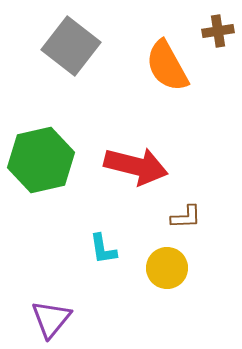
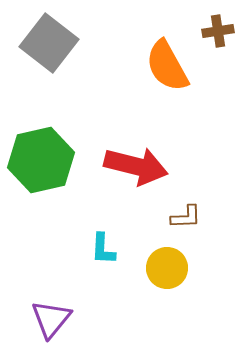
gray square: moved 22 px left, 3 px up
cyan L-shape: rotated 12 degrees clockwise
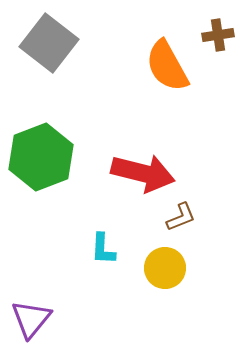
brown cross: moved 4 px down
green hexagon: moved 3 px up; rotated 8 degrees counterclockwise
red arrow: moved 7 px right, 7 px down
brown L-shape: moved 5 px left; rotated 20 degrees counterclockwise
yellow circle: moved 2 px left
purple triangle: moved 20 px left
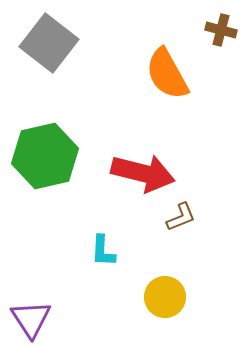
brown cross: moved 3 px right, 5 px up; rotated 24 degrees clockwise
orange semicircle: moved 8 px down
green hexagon: moved 4 px right, 1 px up; rotated 8 degrees clockwise
cyan L-shape: moved 2 px down
yellow circle: moved 29 px down
purple triangle: rotated 12 degrees counterclockwise
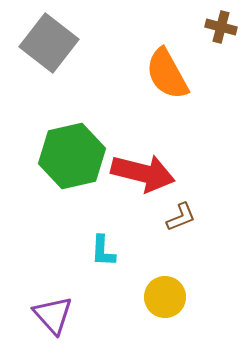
brown cross: moved 3 px up
green hexagon: moved 27 px right
purple triangle: moved 22 px right, 4 px up; rotated 9 degrees counterclockwise
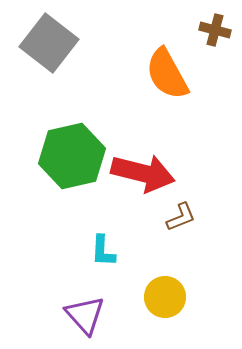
brown cross: moved 6 px left, 3 px down
purple triangle: moved 32 px right
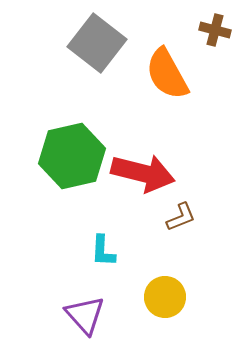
gray square: moved 48 px right
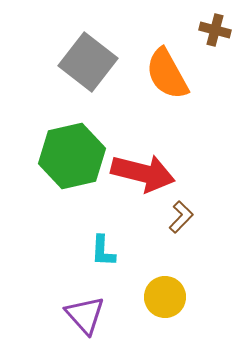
gray square: moved 9 px left, 19 px down
brown L-shape: rotated 24 degrees counterclockwise
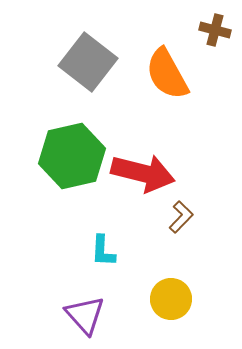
yellow circle: moved 6 px right, 2 px down
